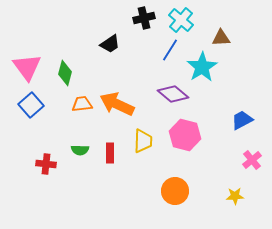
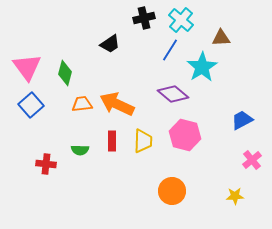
red rectangle: moved 2 px right, 12 px up
orange circle: moved 3 px left
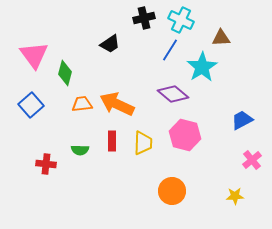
cyan cross: rotated 15 degrees counterclockwise
pink triangle: moved 7 px right, 12 px up
yellow trapezoid: moved 2 px down
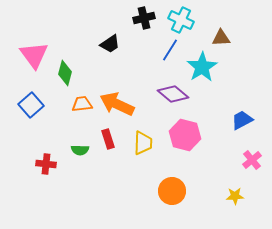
red rectangle: moved 4 px left, 2 px up; rotated 18 degrees counterclockwise
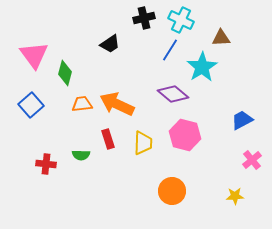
green semicircle: moved 1 px right, 5 px down
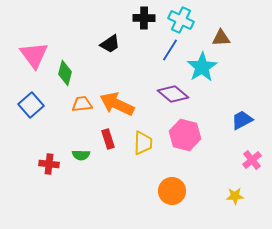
black cross: rotated 15 degrees clockwise
red cross: moved 3 px right
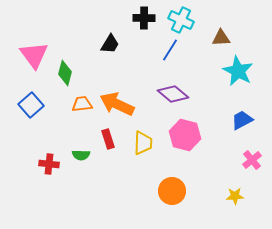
black trapezoid: rotated 25 degrees counterclockwise
cyan star: moved 36 px right, 4 px down; rotated 12 degrees counterclockwise
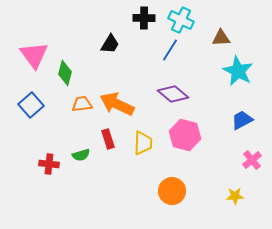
green semicircle: rotated 18 degrees counterclockwise
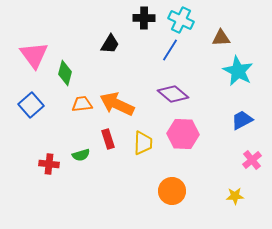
pink hexagon: moved 2 px left, 1 px up; rotated 12 degrees counterclockwise
